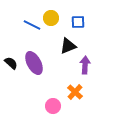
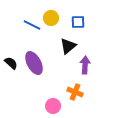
black triangle: rotated 18 degrees counterclockwise
orange cross: rotated 21 degrees counterclockwise
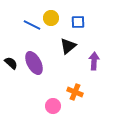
purple arrow: moved 9 px right, 4 px up
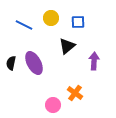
blue line: moved 8 px left
black triangle: moved 1 px left
black semicircle: rotated 120 degrees counterclockwise
orange cross: moved 1 px down; rotated 14 degrees clockwise
pink circle: moved 1 px up
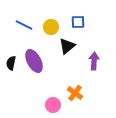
yellow circle: moved 9 px down
purple ellipse: moved 2 px up
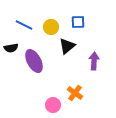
black semicircle: moved 15 px up; rotated 112 degrees counterclockwise
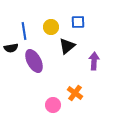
blue line: moved 6 px down; rotated 54 degrees clockwise
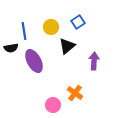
blue square: rotated 32 degrees counterclockwise
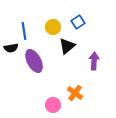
yellow circle: moved 2 px right
